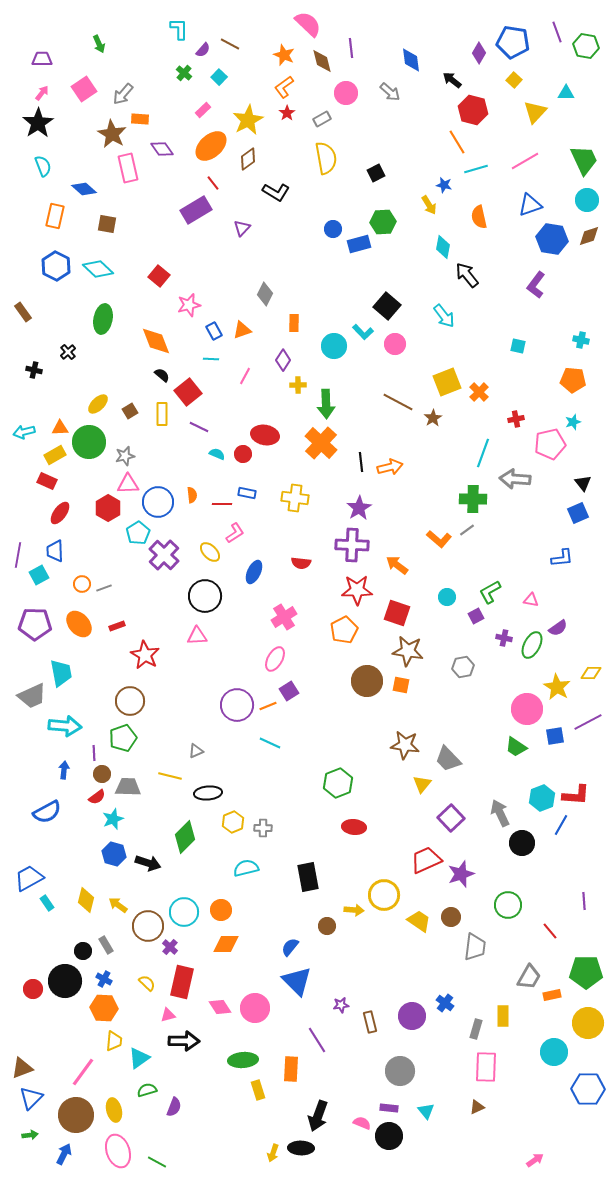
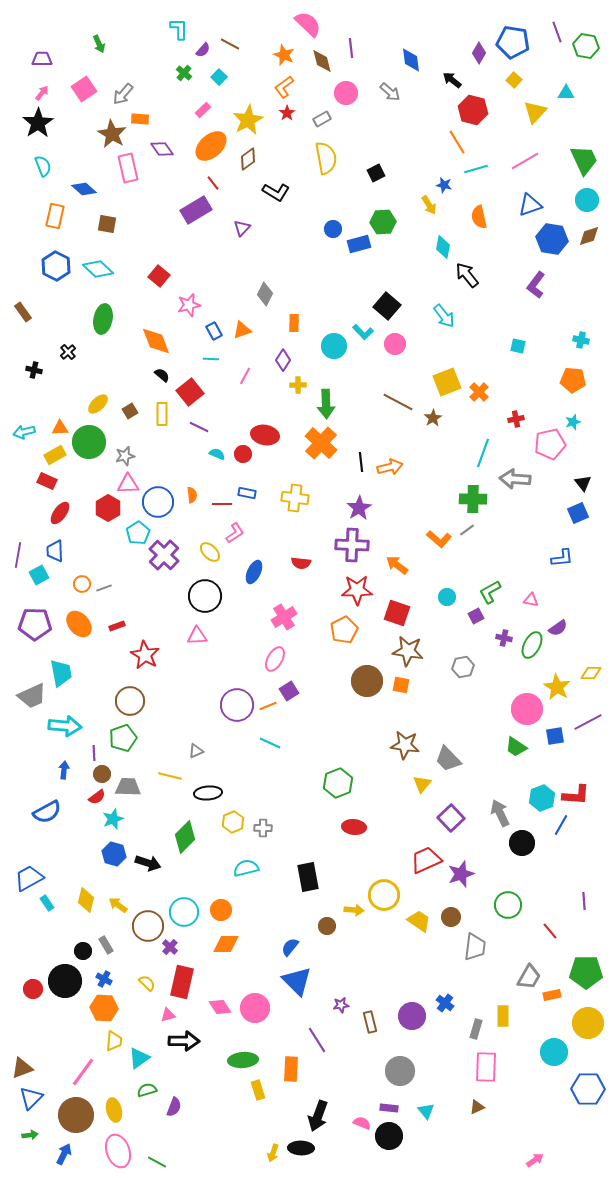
red square at (188, 392): moved 2 px right
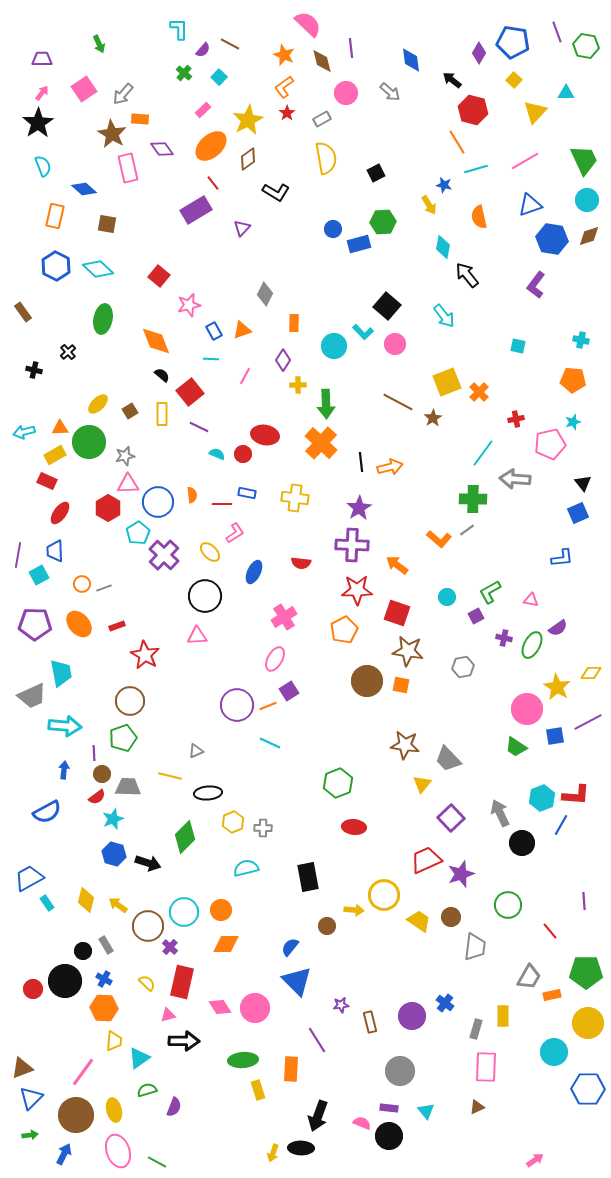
cyan line at (483, 453): rotated 16 degrees clockwise
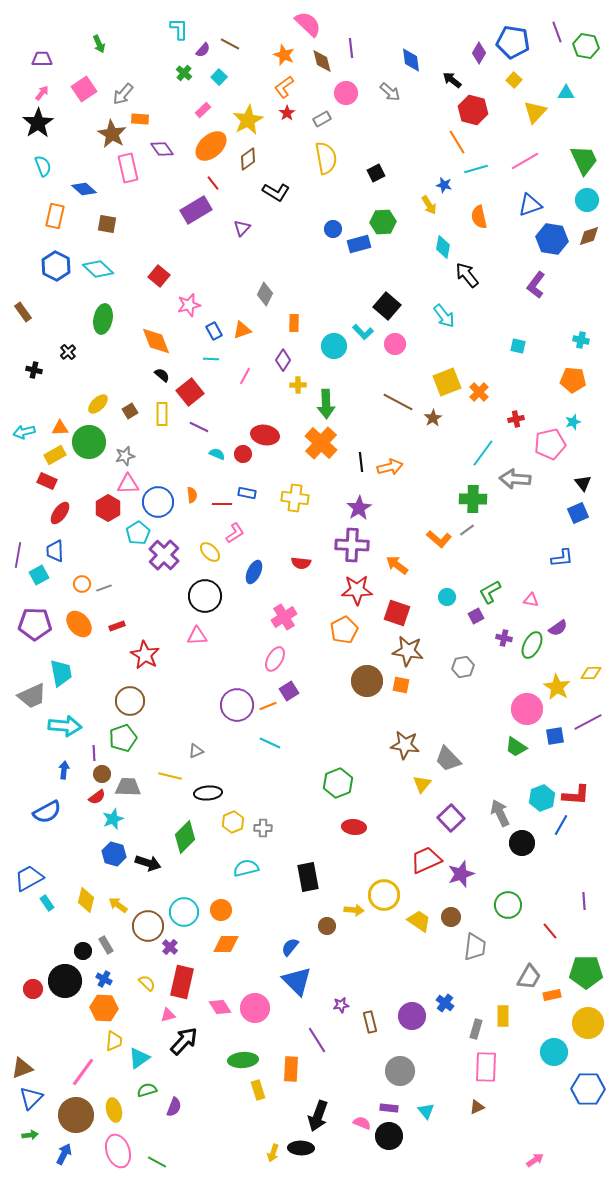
black arrow at (184, 1041): rotated 48 degrees counterclockwise
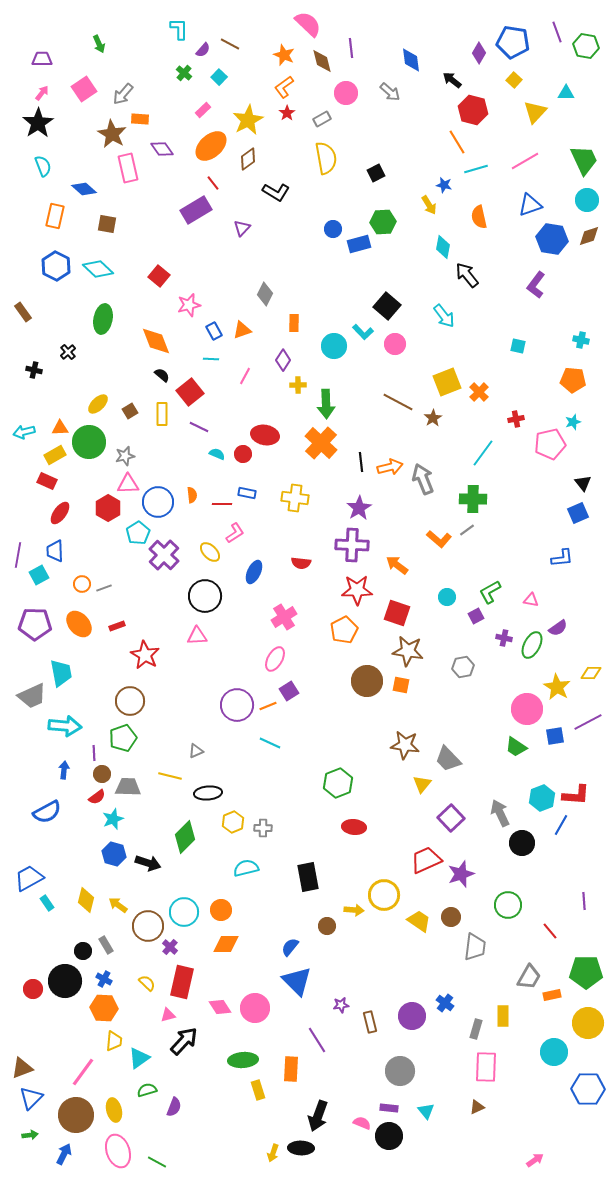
gray arrow at (515, 479): moved 92 px left; rotated 64 degrees clockwise
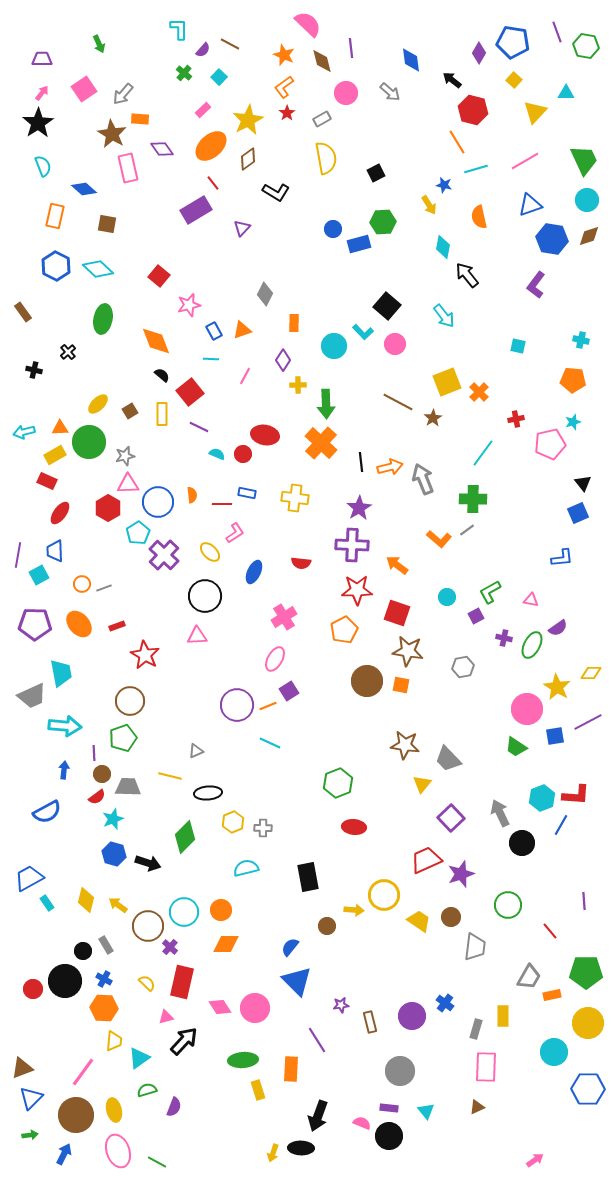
pink triangle at (168, 1015): moved 2 px left, 2 px down
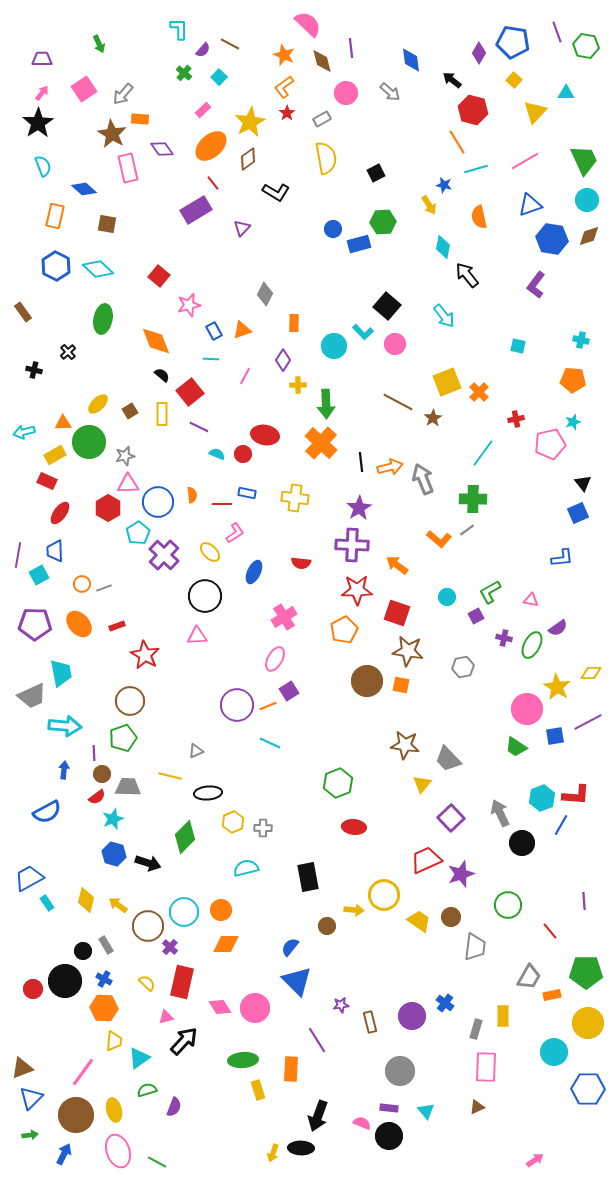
yellow star at (248, 120): moved 2 px right, 2 px down
orange triangle at (60, 428): moved 3 px right, 5 px up
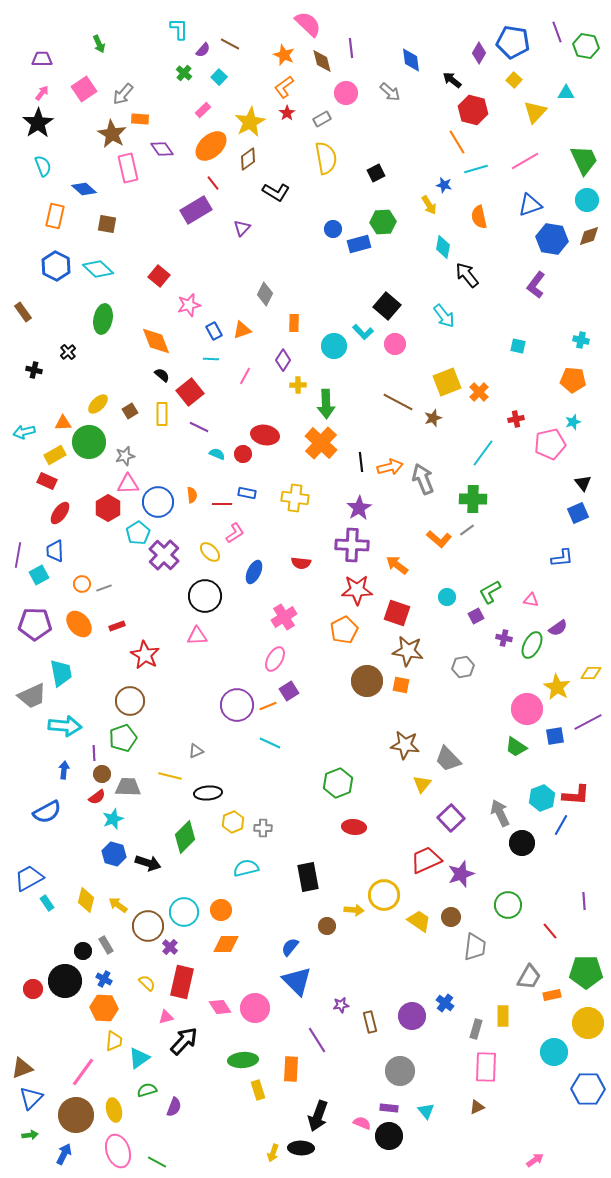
brown star at (433, 418): rotated 12 degrees clockwise
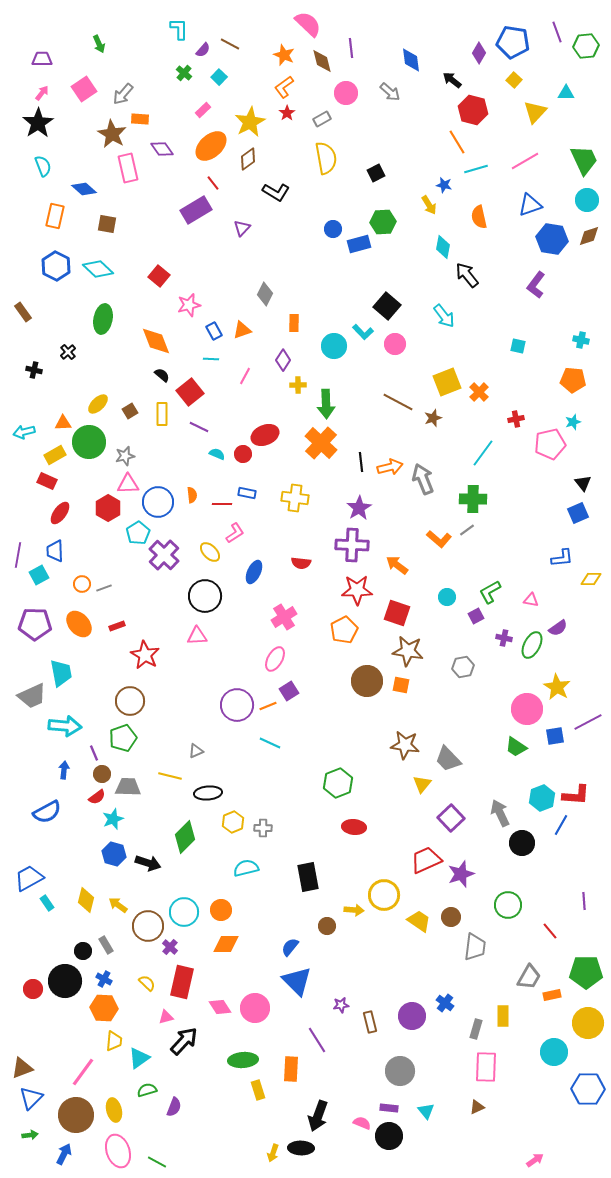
green hexagon at (586, 46): rotated 15 degrees counterclockwise
red ellipse at (265, 435): rotated 32 degrees counterclockwise
yellow diamond at (591, 673): moved 94 px up
purple line at (94, 753): rotated 21 degrees counterclockwise
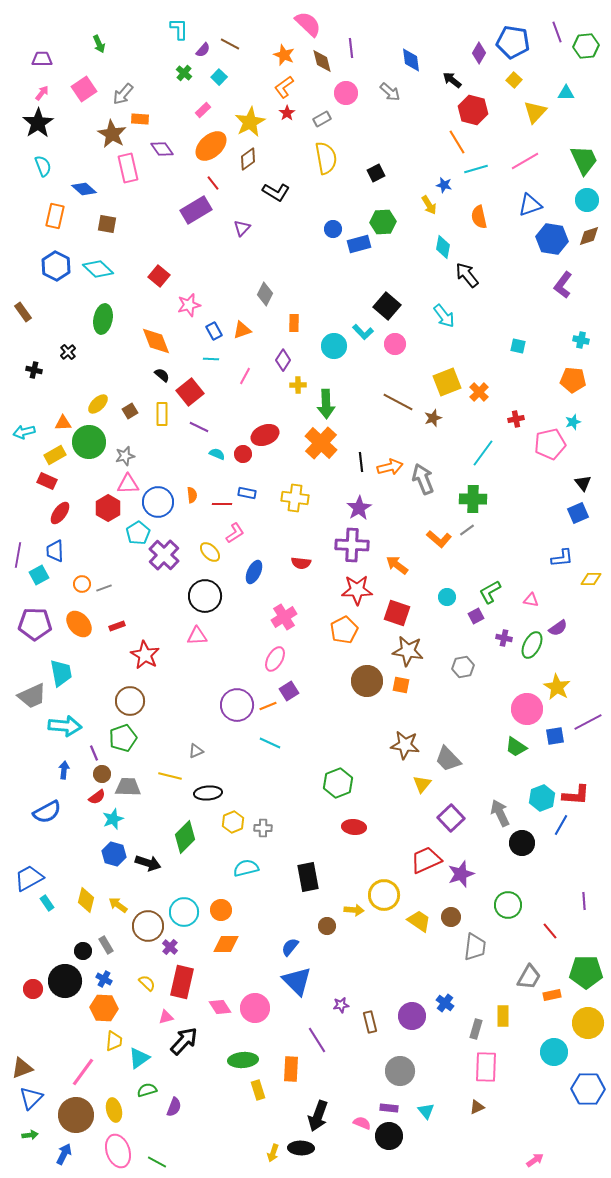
purple L-shape at (536, 285): moved 27 px right
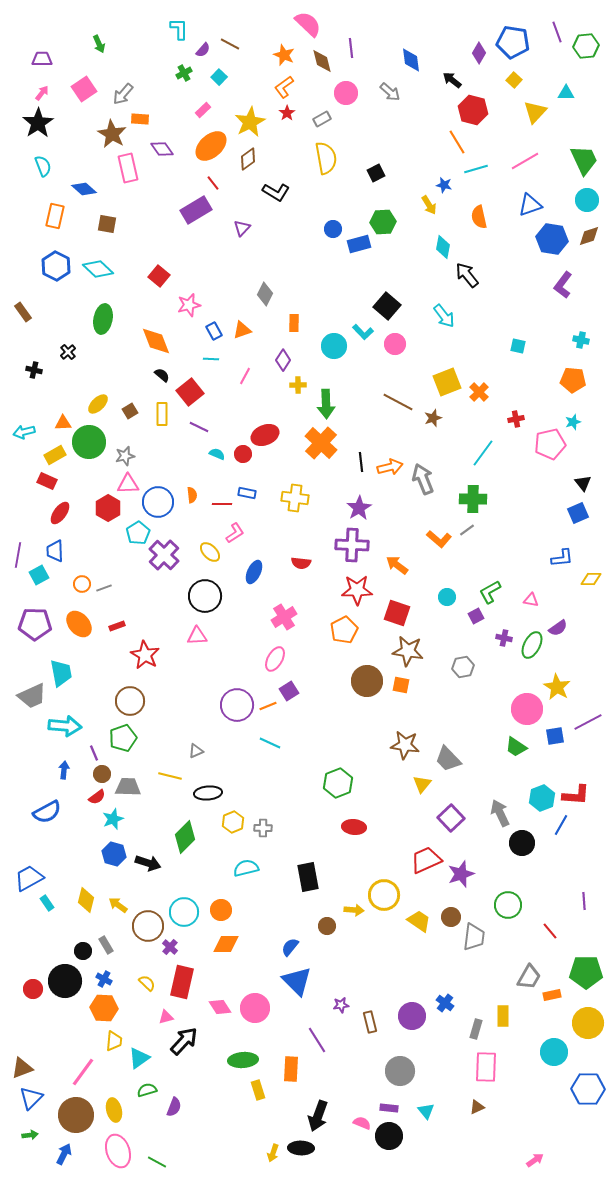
green cross at (184, 73): rotated 21 degrees clockwise
gray trapezoid at (475, 947): moved 1 px left, 10 px up
